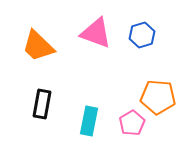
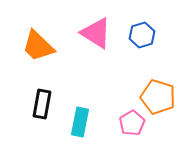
pink triangle: rotated 12 degrees clockwise
orange pentagon: rotated 12 degrees clockwise
cyan rectangle: moved 9 px left, 1 px down
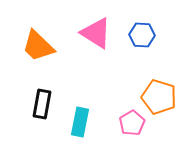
blue hexagon: rotated 20 degrees clockwise
orange pentagon: moved 1 px right
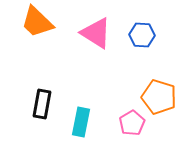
orange trapezoid: moved 1 px left, 24 px up
cyan rectangle: moved 1 px right
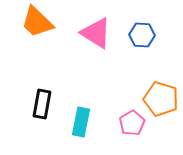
orange pentagon: moved 2 px right, 2 px down
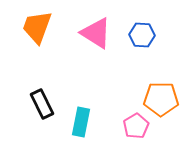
orange trapezoid: moved 5 px down; rotated 66 degrees clockwise
orange pentagon: rotated 16 degrees counterclockwise
black rectangle: rotated 36 degrees counterclockwise
pink pentagon: moved 4 px right, 3 px down
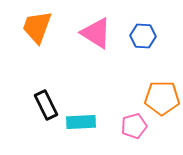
blue hexagon: moved 1 px right, 1 px down
orange pentagon: moved 1 px right, 1 px up
black rectangle: moved 4 px right, 1 px down
cyan rectangle: rotated 76 degrees clockwise
pink pentagon: moved 2 px left; rotated 15 degrees clockwise
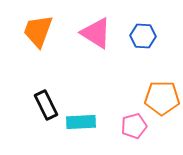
orange trapezoid: moved 1 px right, 4 px down
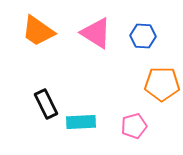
orange trapezoid: rotated 75 degrees counterclockwise
orange pentagon: moved 14 px up
black rectangle: moved 1 px up
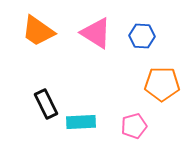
blue hexagon: moved 1 px left
